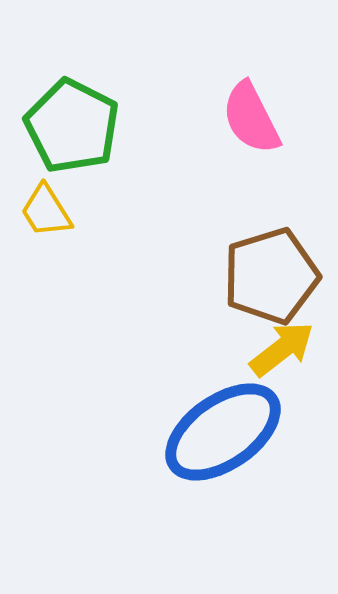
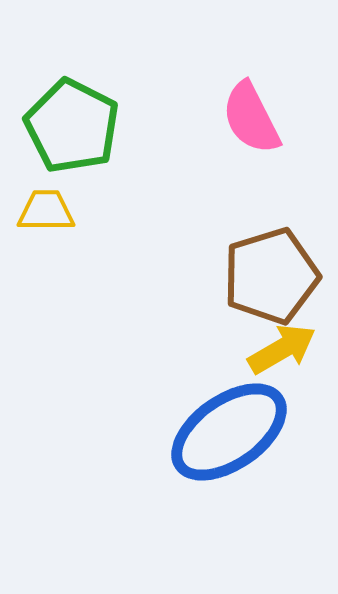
yellow trapezoid: rotated 122 degrees clockwise
yellow arrow: rotated 8 degrees clockwise
blue ellipse: moved 6 px right
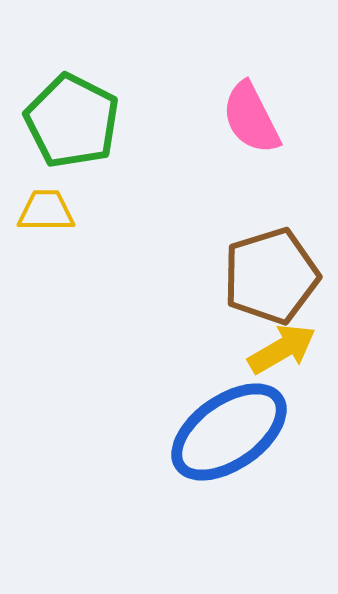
green pentagon: moved 5 px up
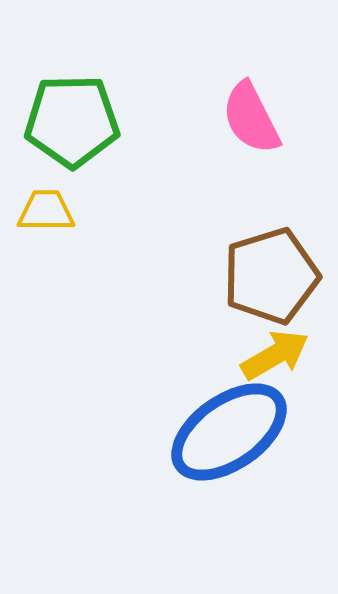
green pentagon: rotated 28 degrees counterclockwise
yellow arrow: moved 7 px left, 6 px down
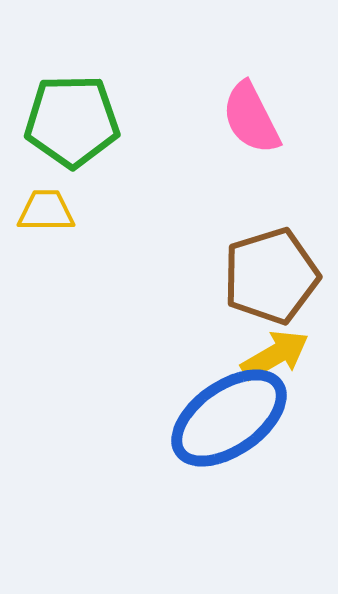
blue ellipse: moved 14 px up
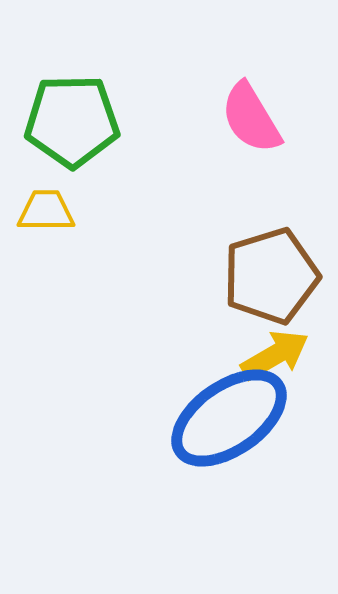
pink semicircle: rotated 4 degrees counterclockwise
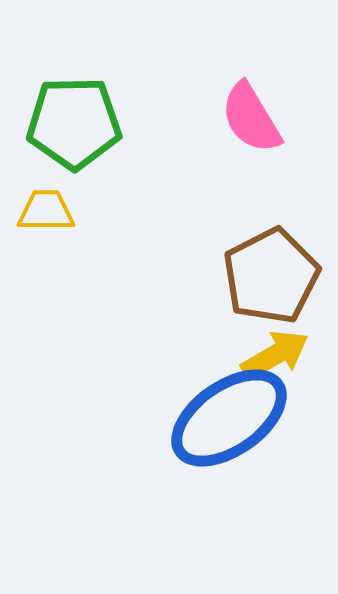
green pentagon: moved 2 px right, 2 px down
brown pentagon: rotated 10 degrees counterclockwise
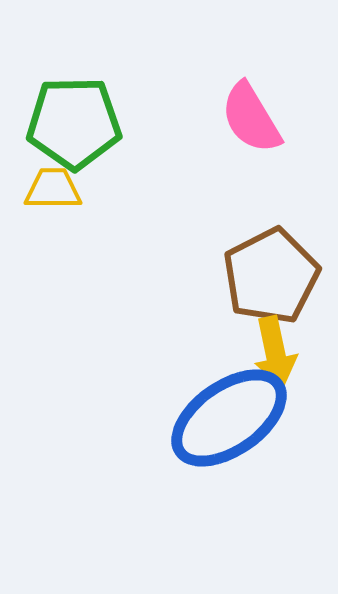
yellow trapezoid: moved 7 px right, 22 px up
yellow arrow: moved 3 px up; rotated 108 degrees clockwise
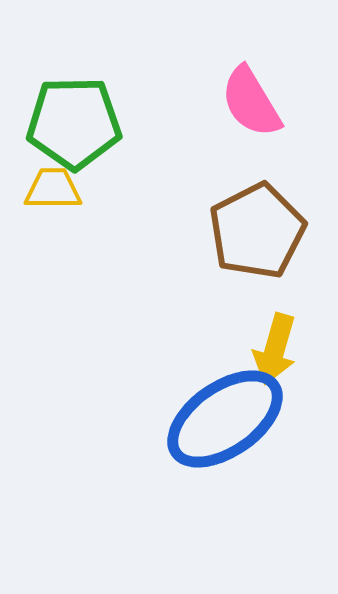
pink semicircle: moved 16 px up
brown pentagon: moved 14 px left, 45 px up
yellow arrow: moved 3 px up; rotated 28 degrees clockwise
blue ellipse: moved 4 px left, 1 px down
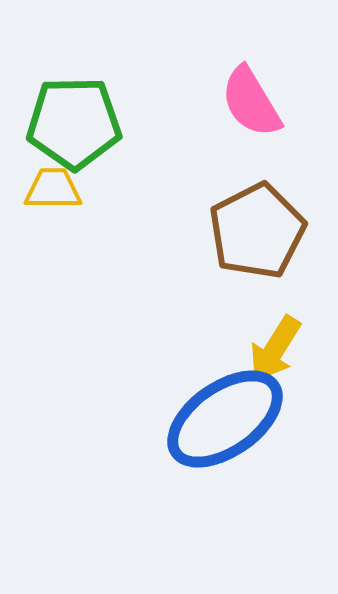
yellow arrow: rotated 16 degrees clockwise
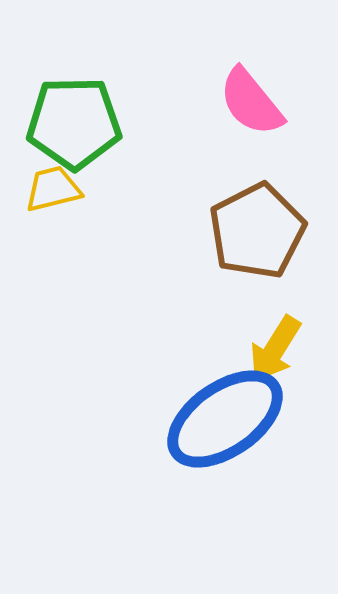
pink semicircle: rotated 8 degrees counterclockwise
yellow trapezoid: rotated 14 degrees counterclockwise
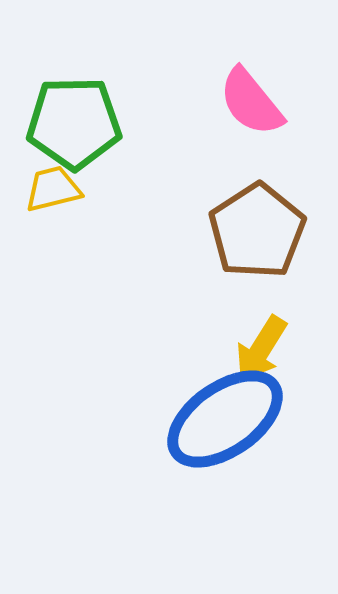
brown pentagon: rotated 6 degrees counterclockwise
yellow arrow: moved 14 px left
